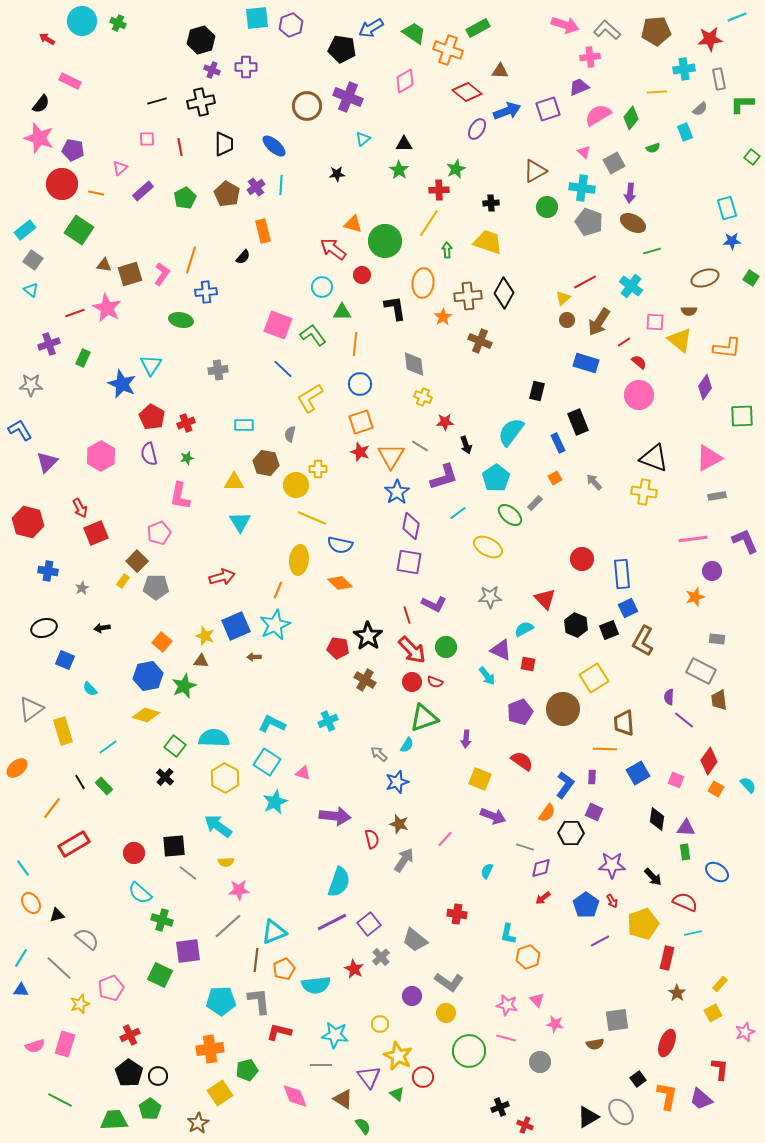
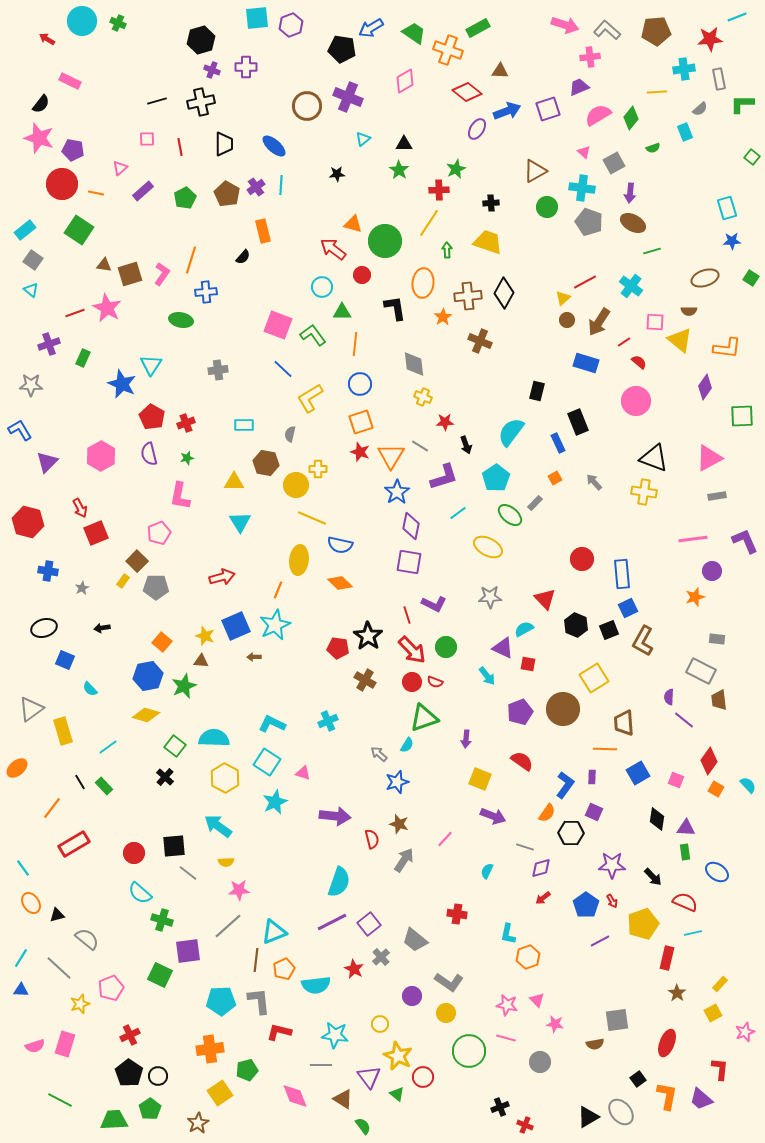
pink circle at (639, 395): moved 3 px left, 6 px down
purple triangle at (501, 650): moved 2 px right, 2 px up
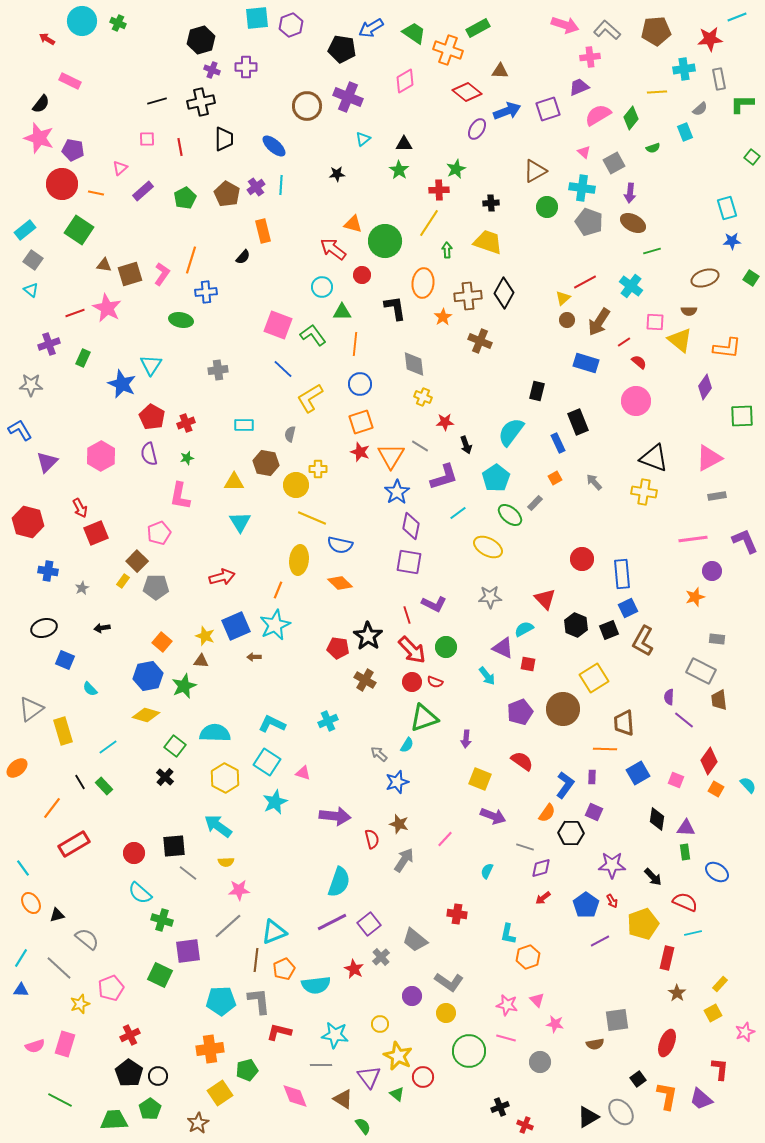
black trapezoid at (224, 144): moved 5 px up
cyan semicircle at (214, 738): moved 1 px right, 5 px up
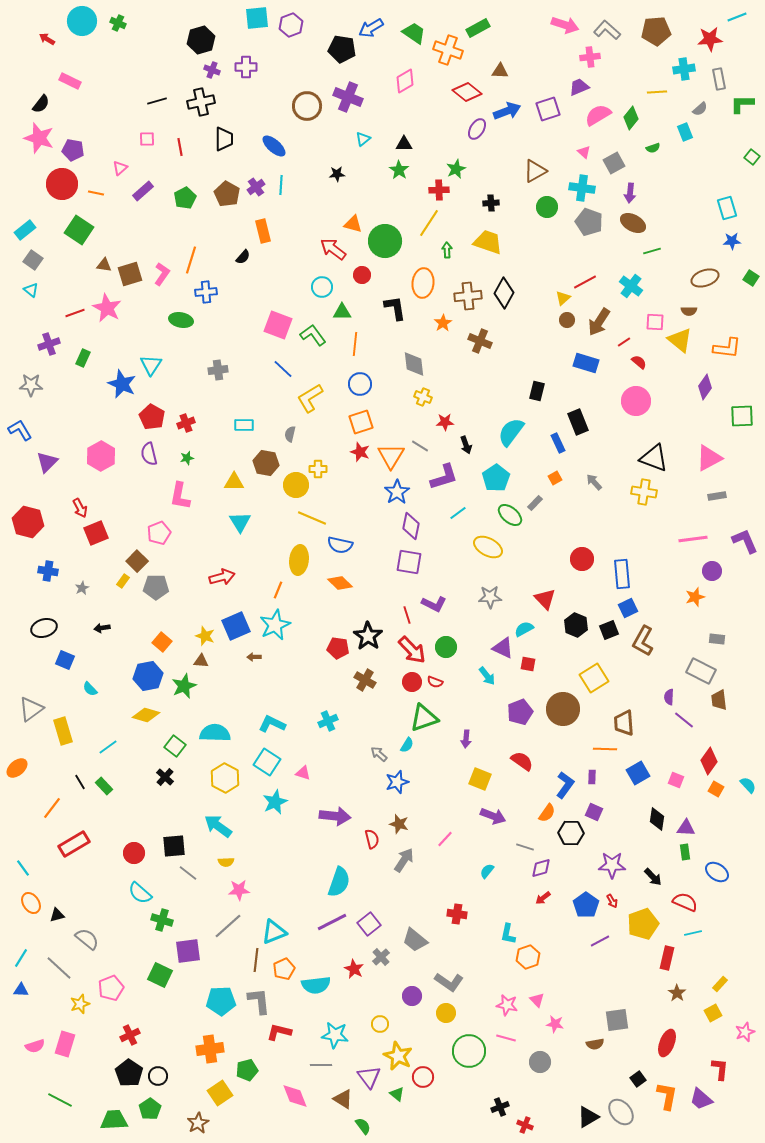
orange star at (443, 317): moved 6 px down
cyan semicircle at (487, 871): rotated 14 degrees clockwise
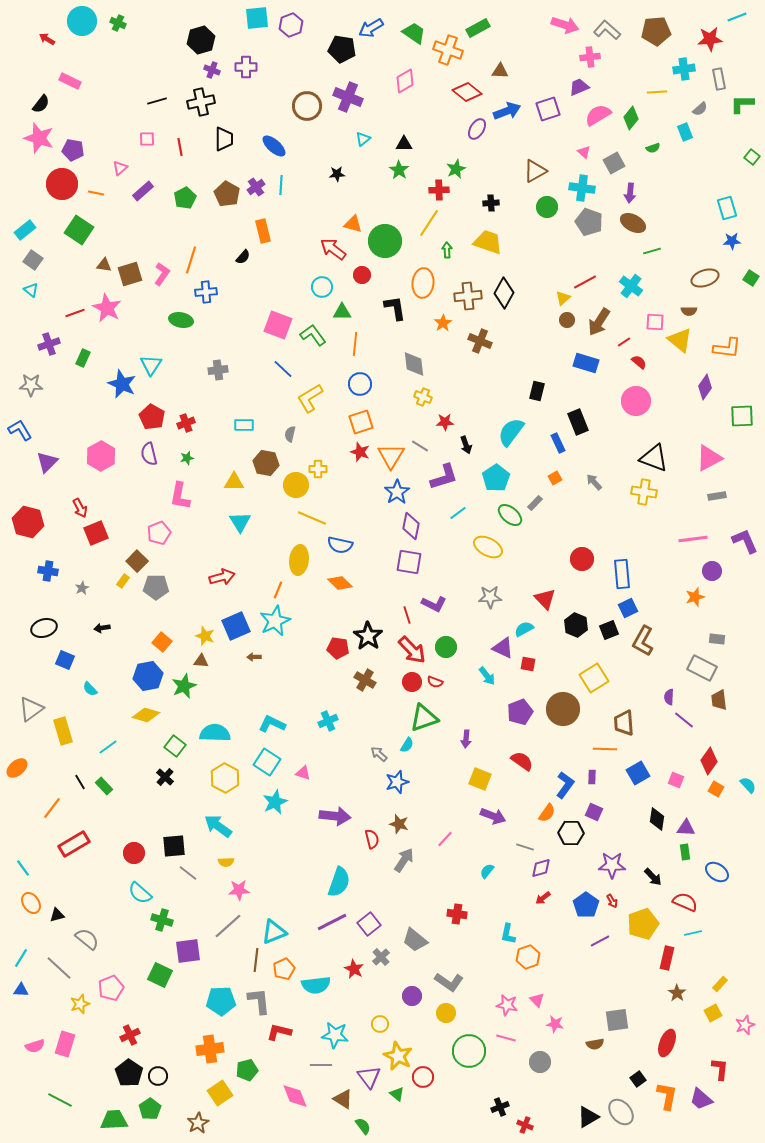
cyan star at (275, 625): moved 4 px up
gray rectangle at (701, 671): moved 1 px right, 3 px up
pink star at (745, 1032): moved 7 px up
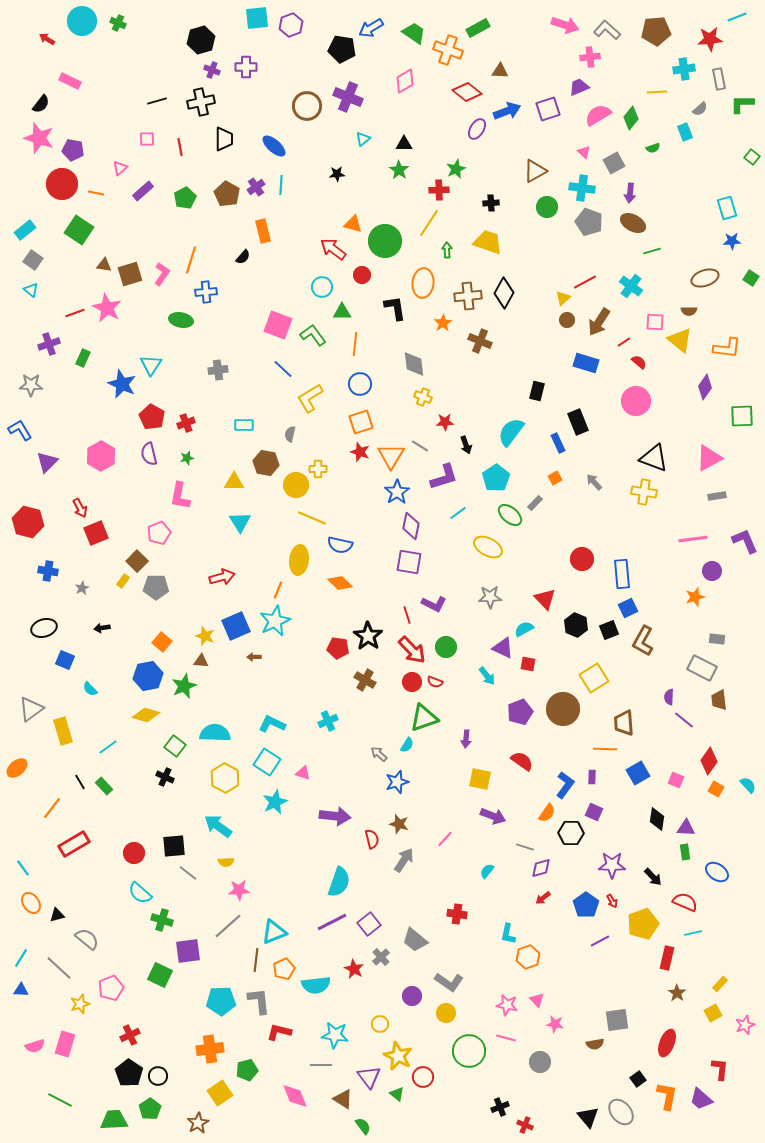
black cross at (165, 777): rotated 18 degrees counterclockwise
yellow square at (480, 779): rotated 10 degrees counterclockwise
black triangle at (588, 1117): rotated 40 degrees counterclockwise
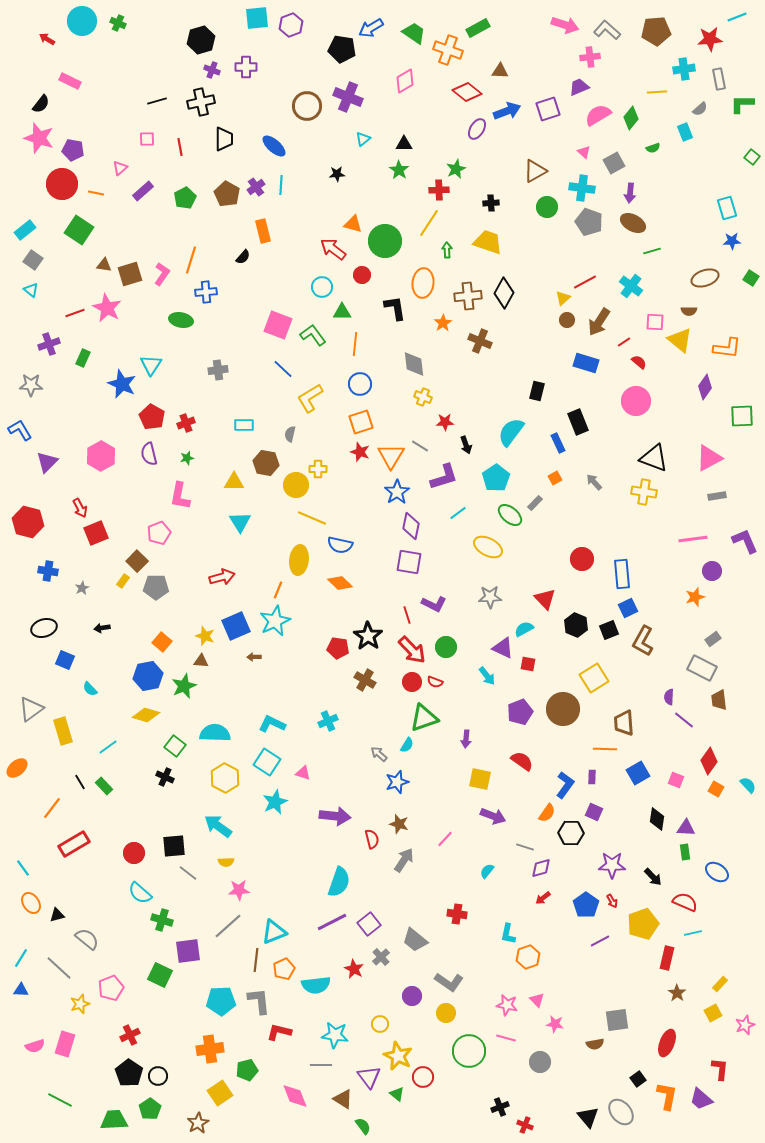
gray rectangle at (717, 639): moved 4 px left; rotated 42 degrees counterclockwise
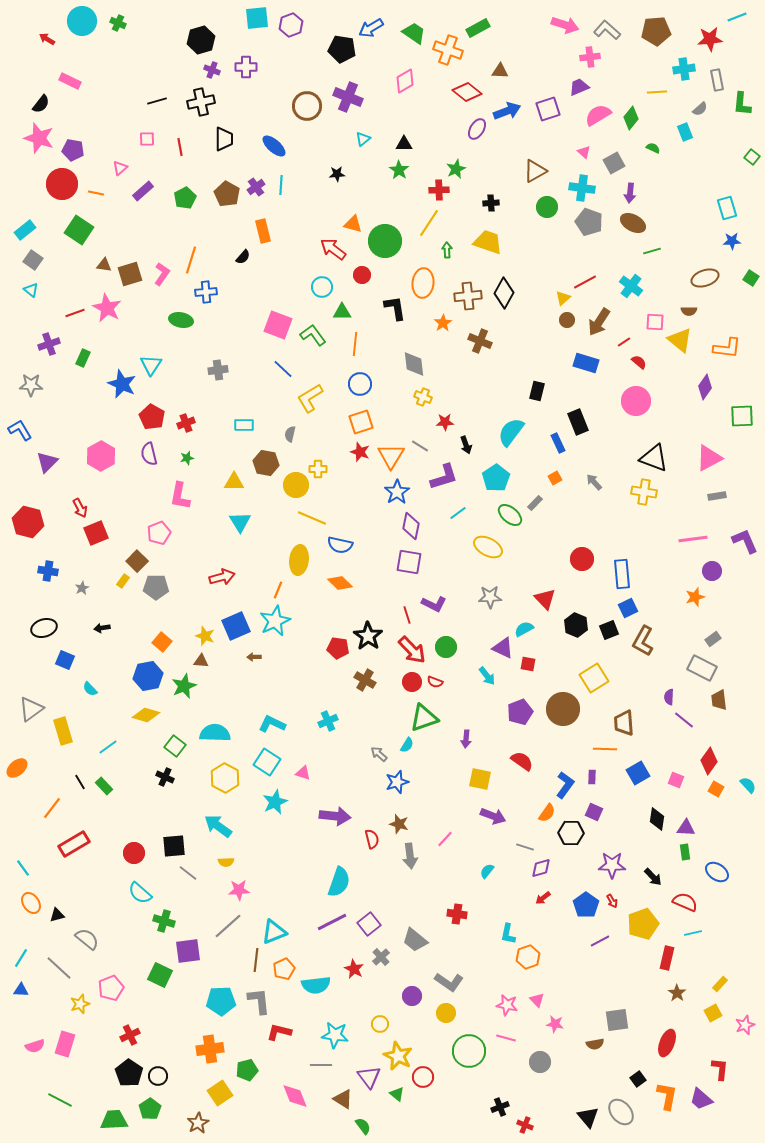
gray rectangle at (719, 79): moved 2 px left, 1 px down
green L-shape at (742, 104): rotated 85 degrees counterclockwise
green semicircle at (653, 148): rotated 136 degrees counterclockwise
gray arrow at (404, 860): moved 6 px right, 4 px up; rotated 140 degrees clockwise
green cross at (162, 920): moved 2 px right, 1 px down
